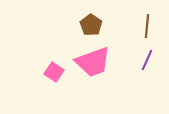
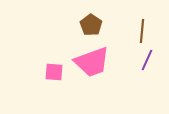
brown line: moved 5 px left, 5 px down
pink trapezoid: moved 1 px left
pink square: rotated 30 degrees counterclockwise
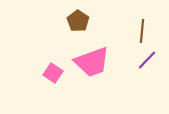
brown pentagon: moved 13 px left, 4 px up
purple line: rotated 20 degrees clockwise
pink square: moved 1 px left, 1 px down; rotated 30 degrees clockwise
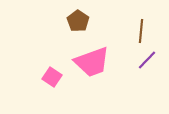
brown line: moved 1 px left
pink square: moved 1 px left, 4 px down
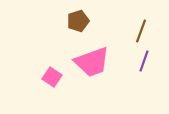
brown pentagon: rotated 20 degrees clockwise
brown line: rotated 15 degrees clockwise
purple line: moved 3 px left, 1 px down; rotated 25 degrees counterclockwise
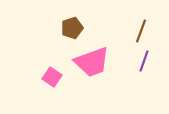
brown pentagon: moved 6 px left, 7 px down
